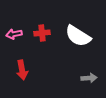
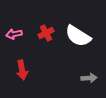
red cross: moved 4 px right; rotated 21 degrees counterclockwise
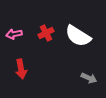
red arrow: moved 1 px left, 1 px up
gray arrow: rotated 28 degrees clockwise
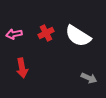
red arrow: moved 1 px right, 1 px up
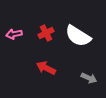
red arrow: moved 24 px right; rotated 126 degrees clockwise
